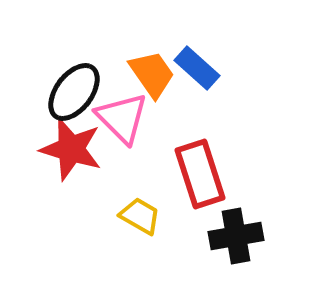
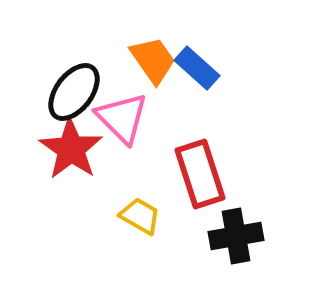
orange trapezoid: moved 1 px right, 14 px up
red star: rotated 18 degrees clockwise
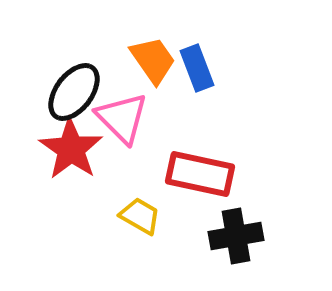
blue rectangle: rotated 27 degrees clockwise
red rectangle: rotated 60 degrees counterclockwise
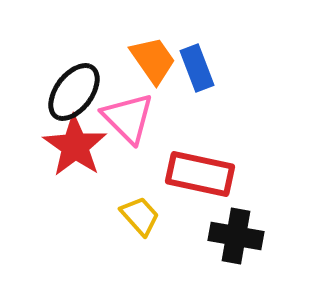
pink triangle: moved 6 px right
red star: moved 4 px right, 3 px up
yellow trapezoid: rotated 18 degrees clockwise
black cross: rotated 20 degrees clockwise
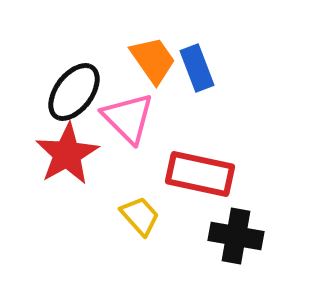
red star: moved 8 px left, 8 px down; rotated 8 degrees clockwise
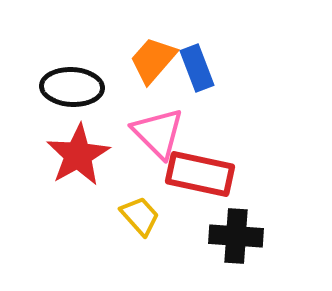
orange trapezoid: rotated 104 degrees counterclockwise
black ellipse: moved 2 px left, 5 px up; rotated 56 degrees clockwise
pink triangle: moved 30 px right, 15 px down
red star: moved 11 px right, 1 px down
black cross: rotated 6 degrees counterclockwise
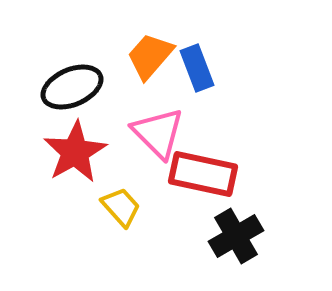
orange trapezoid: moved 3 px left, 4 px up
black ellipse: rotated 26 degrees counterclockwise
red star: moved 3 px left, 3 px up
red rectangle: moved 3 px right
yellow trapezoid: moved 19 px left, 9 px up
black cross: rotated 34 degrees counterclockwise
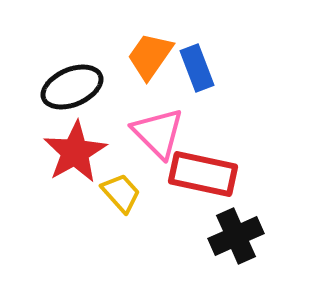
orange trapezoid: rotated 6 degrees counterclockwise
yellow trapezoid: moved 14 px up
black cross: rotated 6 degrees clockwise
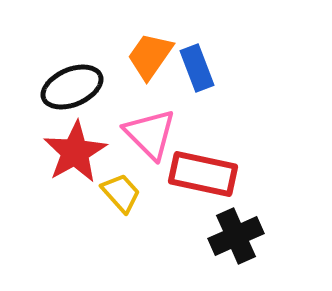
pink triangle: moved 8 px left, 1 px down
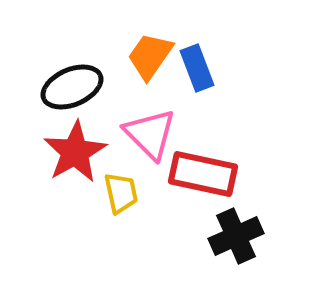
yellow trapezoid: rotated 30 degrees clockwise
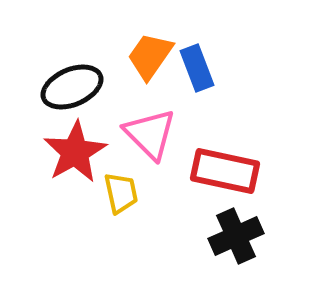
red rectangle: moved 22 px right, 3 px up
